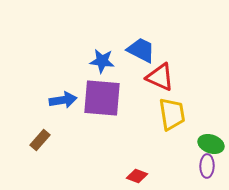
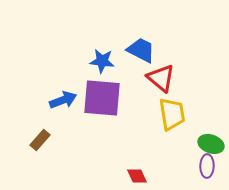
red triangle: moved 1 px right, 1 px down; rotated 16 degrees clockwise
blue arrow: rotated 12 degrees counterclockwise
red diamond: rotated 45 degrees clockwise
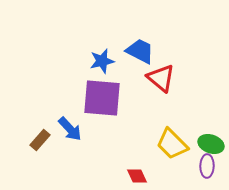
blue trapezoid: moved 1 px left, 1 px down
blue star: rotated 20 degrees counterclockwise
blue arrow: moved 7 px right, 29 px down; rotated 68 degrees clockwise
yellow trapezoid: moved 30 px down; rotated 144 degrees clockwise
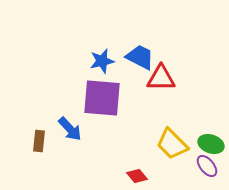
blue trapezoid: moved 6 px down
red triangle: rotated 40 degrees counterclockwise
brown rectangle: moved 1 px left, 1 px down; rotated 35 degrees counterclockwise
purple ellipse: rotated 40 degrees counterclockwise
red diamond: rotated 15 degrees counterclockwise
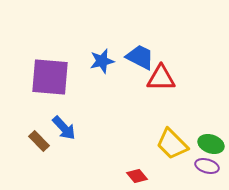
purple square: moved 52 px left, 21 px up
blue arrow: moved 6 px left, 1 px up
brown rectangle: rotated 50 degrees counterclockwise
purple ellipse: rotated 35 degrees counterclockwise
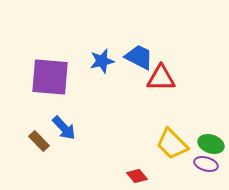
blue trapezoid: moved 1 px left
purple ellipse: moved 1 px left, 2 px up
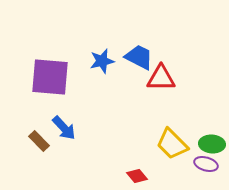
green ellipse: moved 1 px right; rotated 15 degrees counterclockwise
